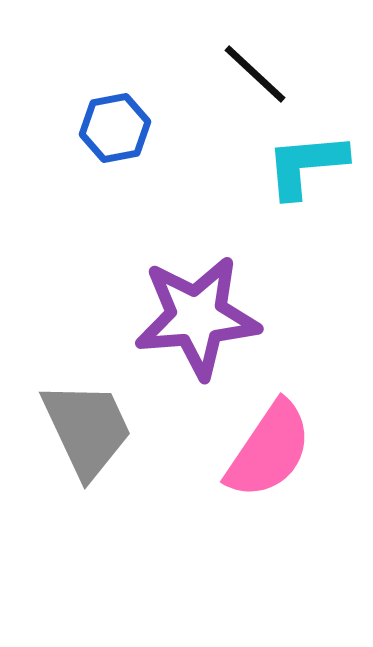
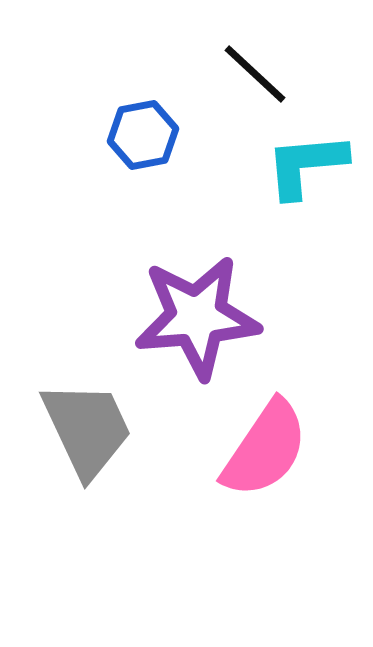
blue hexagon: moved 28 px right, 7 px down
pink semicircle: moved 4 px left, 1 px up
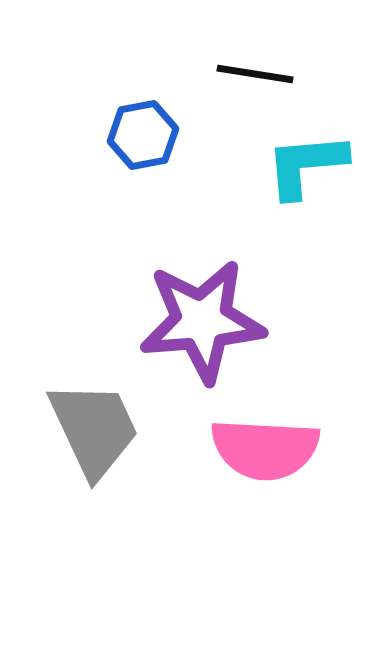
black line: rotated 34 degrees counterclockwise
purple star: moved 5 px right, 4 px down
gray trapezoid: moved 7 px right
pink semicircle: rotated 59 degrees clockwise
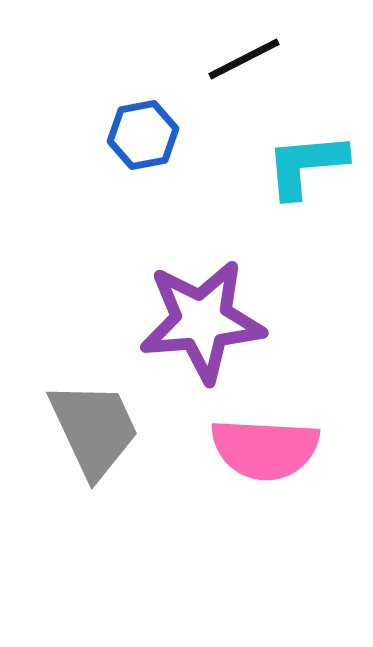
black line: moved 11 px left, 15 px up; rotated 36 degrees counterclockwise
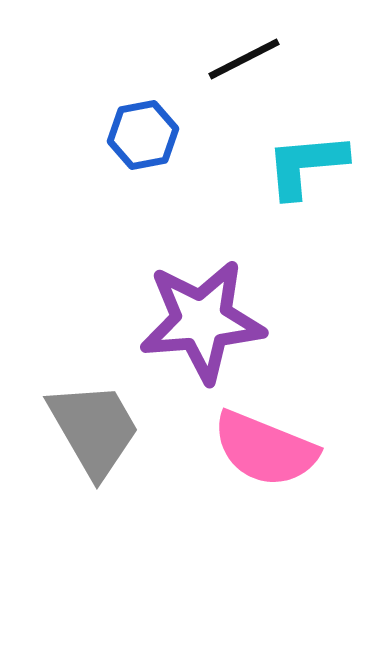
gray trapezoid: rotated 5 degrees counterclockwise
pink semicircle: rotated 19 degrees clockwise
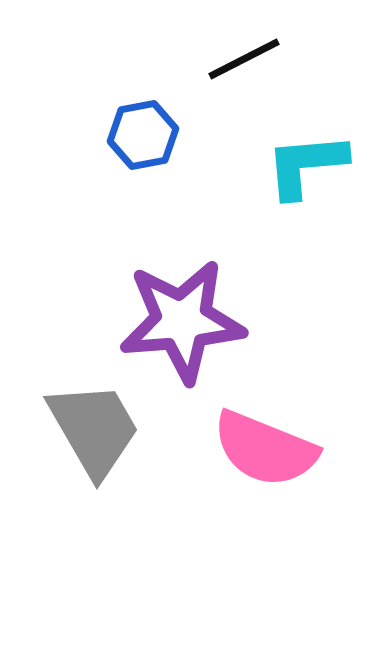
purple star: moved 20 px left
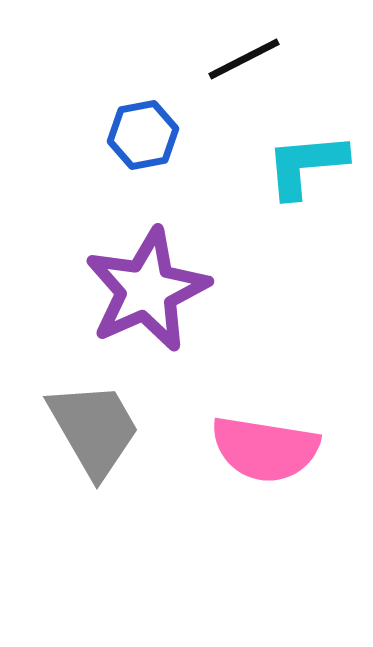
purple star: moved 35 px left, 31 px up; rotated 19 degrees counterclockwise
pink semicircle: rotated 13 degrees counterclockwise
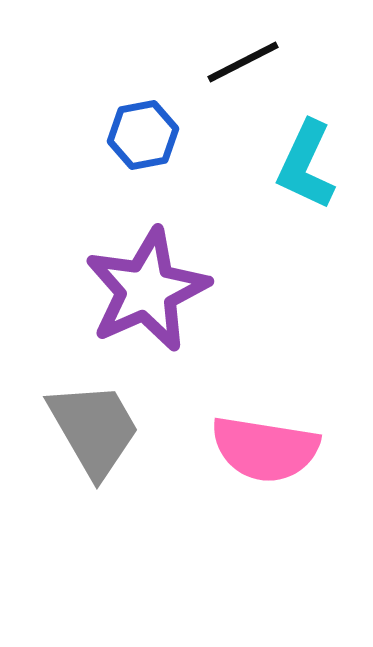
black line: moved 1 px left, 3 px down
cyan L-shape: rotated 60 degrees counterclockwise
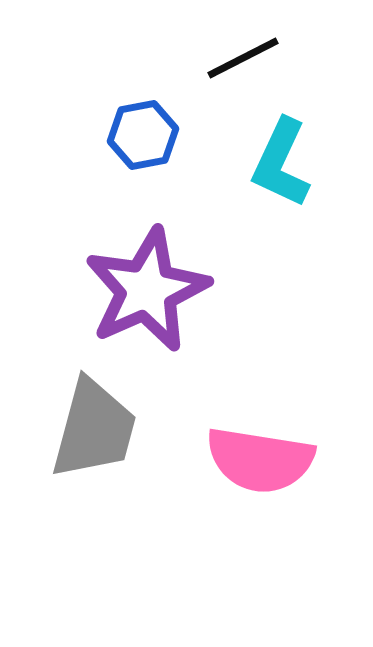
black line: moved 4 px up
cyan L-shape: moved 25 px left, 2 px up
gray trapezoid: rotated 45 degrees clockwise
pink semicircle: moved 5 px left, 11 px down
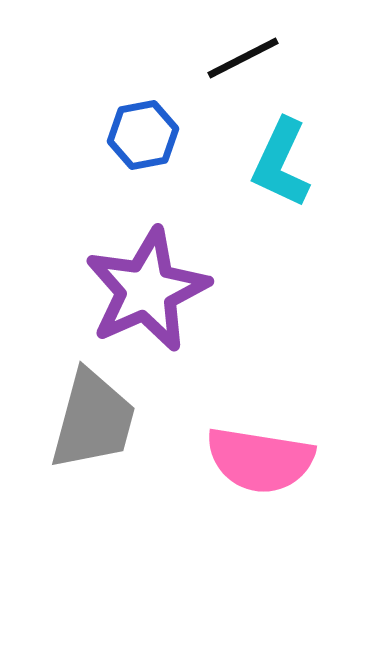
gray trapezoid: moved 1 px left, 9 px up
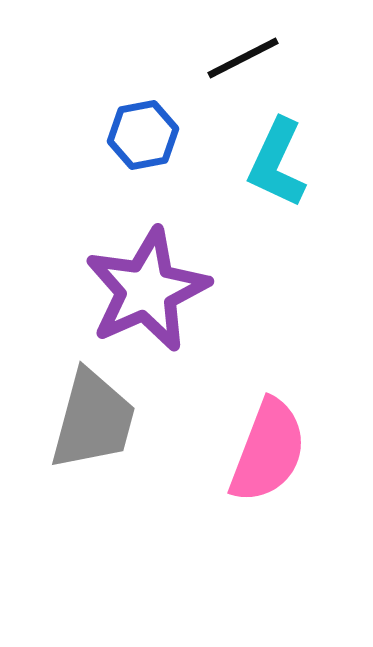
cyan L-shape: moved 4 px left
pink semicircle: moved 8 px right, 9 px up; rotated 78 degrees counterclockwise
